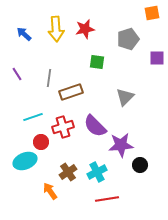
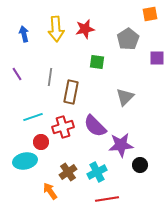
orange square: moved 2 px left, 1 px down
blue arrow: rotated 35 degrees clockwise
gray pentagon: rotated 15 degrees counterclockwise
gray line: moved 1 px right, 1 px up
brown rectangle: rotated 60 degrees counterclockwise
cyan ellipse: rotated 10 degrees clockwise
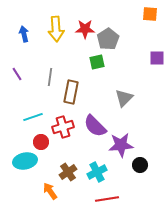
orange square: rotated 14 degrees clockwise
red star: rotated 12 degrees clockwise
gray pentagon: moved 20 px left
green square: rotated 21 degrees counterclockwise
gray triangle: moved 1 px left, 1 px down
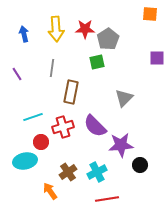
gray line: moved 2 px right, 9 px up
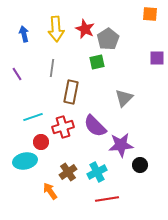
red star: rotated 24 degrees clockwise
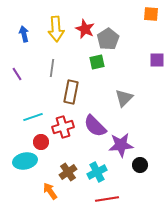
orange square: moved 1 px right
purple square: moved 2 px down
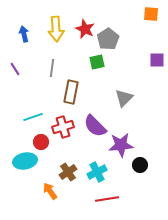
purple line: moved 2 px left, 5 px up
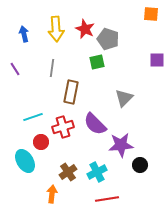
gray pentagon: rotated 20 degrees counterclockwise
purple semicircle: moved 2 px up
cyan ellipse: rotated 70 degrees clockwise
orange arrow: moved 2 px right, 3 px down; rotated 42 degrees clockwise
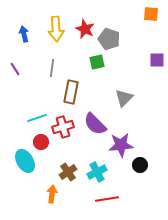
gray pentagon: moved 1 px right
cyan line: moved 4 px right, 1 px down
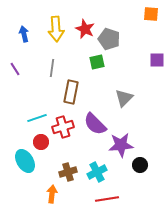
brown cross: rotated 18 degrees clockwise
